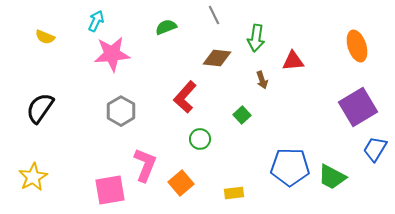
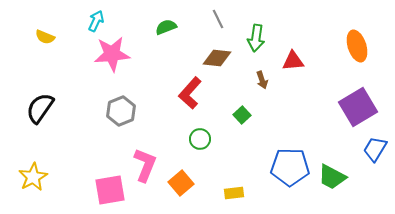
gray line: moved 4 px right, 4 px down
red L-shape: moved 5 px right, 4 px up
gray hexagon: rotated 8 degrees clockwise
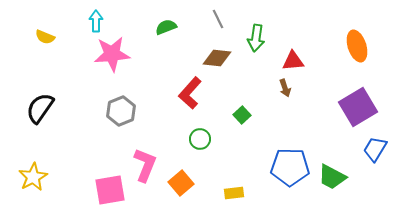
cyan arrow: rotated 25 degrees counterclockwise
brown arrow: moved 23 px right, 8 px down
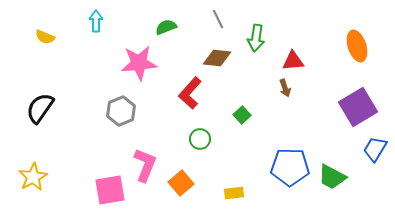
pink star: moved 27 px right, 9 px down
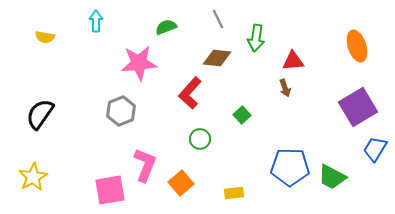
yellow semicircle: rotated 12 degrees counterclockwise
black semicircle: moved 6 px down
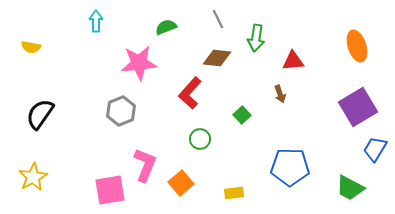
yellow semicircle: moved 14 px left, 10 px down
brown arrow: moved 5 px left, 6 px down
green trapezoid: moved 18 px right, 11 px down
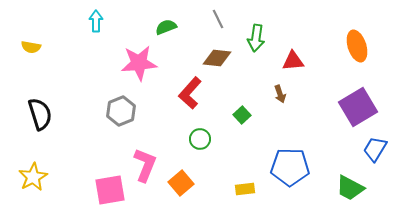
black semicircle: rotated 128 degrees clockwise
yellow rectangle: moved 11 px right, 4 px up
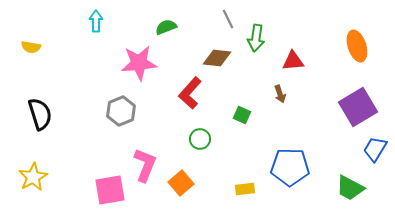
gray line: moved 10 px right
green square: rotated 24 degrees counterclockwise
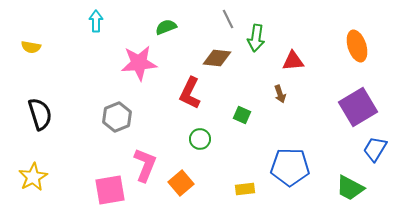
red L-shape: rotated 16 degrees counterclockwise
gray hexagon: moved 4 px left, 6 px down
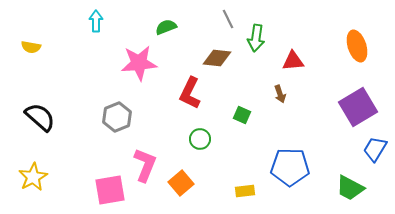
black semicircle: moved 3 px down; rotated 32 degrees counterclockwise
yellow rectangle: moved 2 px down
